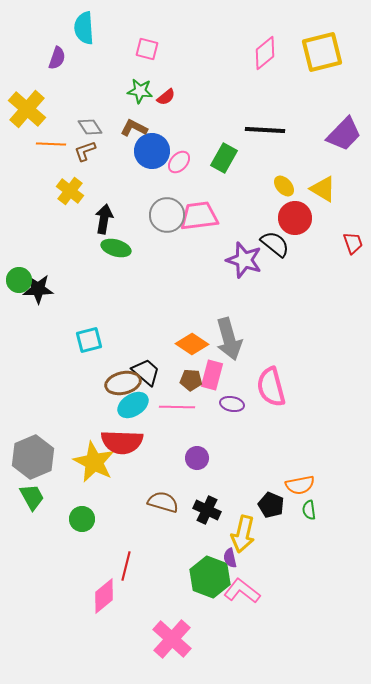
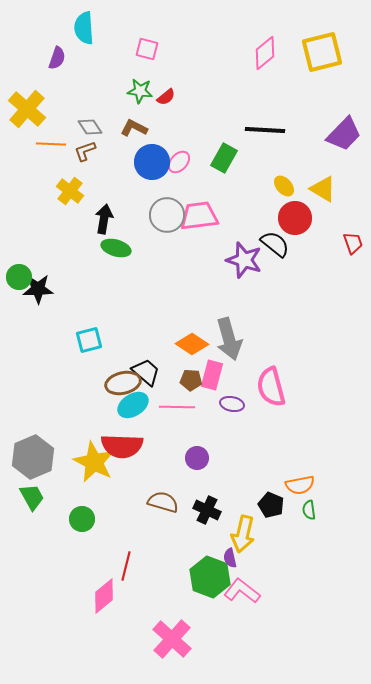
blue circle at (152, 151): moved 11 px down
green circle at (19, 280): moved 3 px up
red semicircle at (122, 442): moved 4 px down
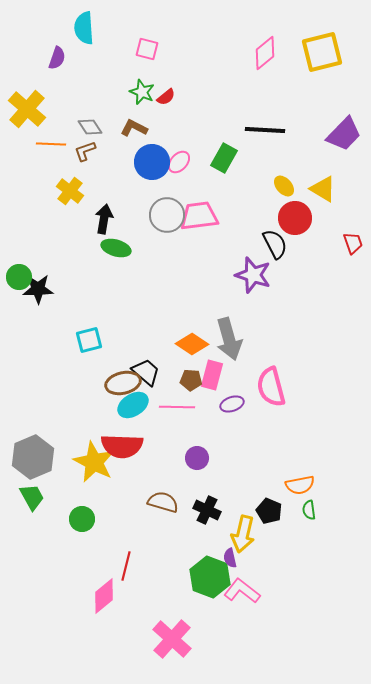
green star at (140, 91): moved 2 px right, 1 px down; rotated 15 degrees clockwise
black semicircle at (275, 244): rotated 24 degrees clockwise
purple star at (244, 260): moved 9 px right, 15 px down
purple ellipse at (232, 404): rotated 30 degrees counterclockwise
black pentagon at (271, 505): moved 2 px left, 6 px down
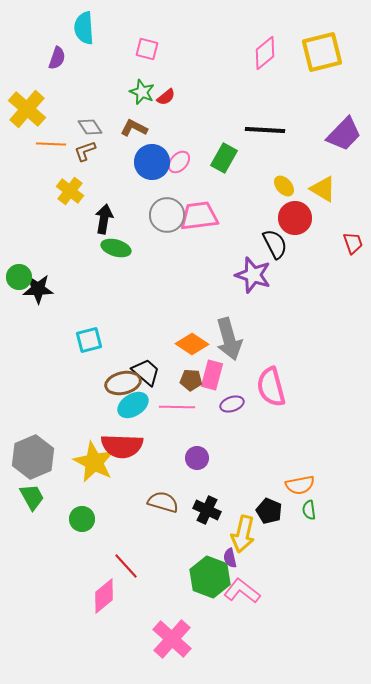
red line at (126, 566): rotated 56 degrees counterclockwise
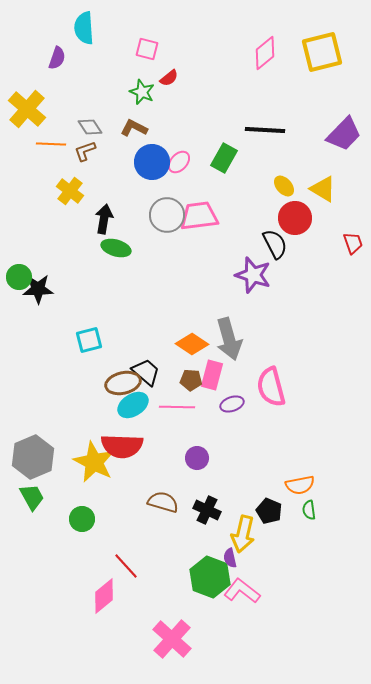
red semicircle at (166, 97): moved 3 px right, 19 px up
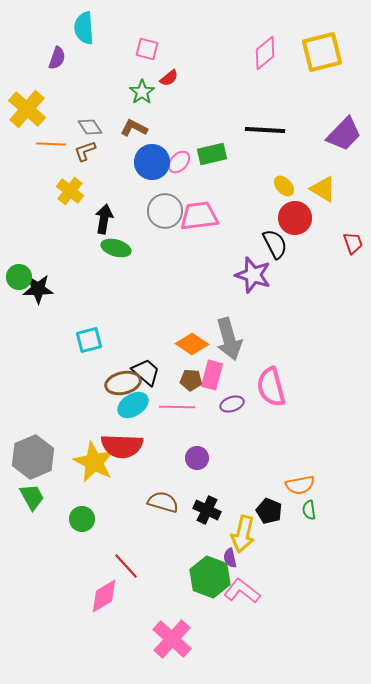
green star at (142, 92): rotated 15 degrees clockwise
green rectangle at (224, 158): moved 12 px left, 4 px up; rotated 48 degrees clockwise
gray circle at (167, 215): moved 2 px left, 4 px up
pink diamond at (104, 596): rotated 9 degrees clockwise
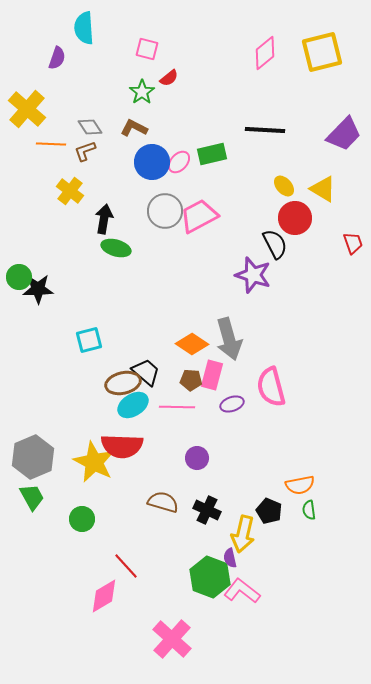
pink trapezoid at (199, 216): rotated 21 degrees counterclockwise
